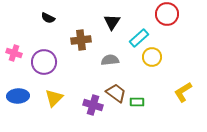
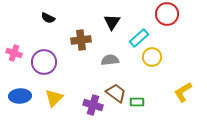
blue ellipse: moved 2 px right
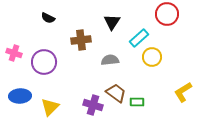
yellow triangle: moved 4 px left, 9 px down
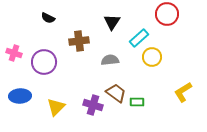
brown cross: moved 2 px left, 1 px down
yellow triangle: moved 6 px right
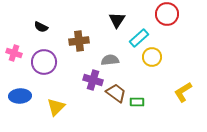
black semicircle: moved 7 px left, 9 px down
black triangle: moved 5 px right, 2 px up
purple cross: moved 25 px up
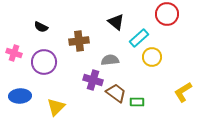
black triangle: moved 1 px left, 2 px down; rotated 24 degrees counterclockwise
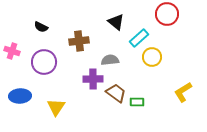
pink cross: moved 2 px left, 2 px up
purple cross: moved 1 px up; rotated 18 degrees counterclockwise
yellow triangle: rotated 12 degrees counterclockwise
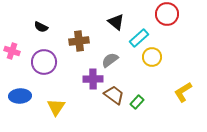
gray semicircle: rotated 30 degrees counterclockwise
brown trapezoid: moved 2 px left, 2 px down
green rectangle: rotated 48 degrees counterclockwise
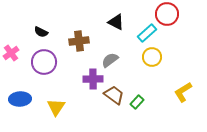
black triangle: rotated 12 degrees counterclockwise
black semicircle: moved 5 px down
cyan rectangle: moved 8 px right, 5 px up
pink cross: moved 1 px left, 2 px down; rotated 35 degrees clockwise
blue ellipse: moved 3 px down
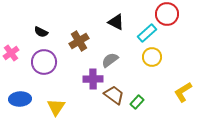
brown cross: rotated 24 degrees counterclockwise
